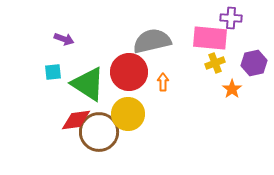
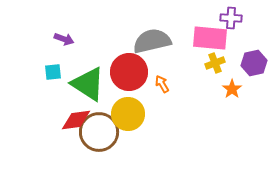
orange arrow: moved 1 px left, 2 px down; rotated 30 degrees counterclockwise
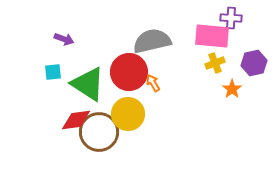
pink rectangle: moved 2 px right, 2 px up
orange arrow: moved 9 px left, 1 px up
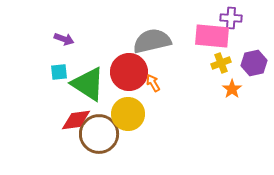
yellow cross: moved 6 px right
cyan square: moved 6 px right
brown circle: moved 2 px down
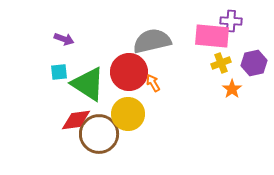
purple cross: moved 3 px down
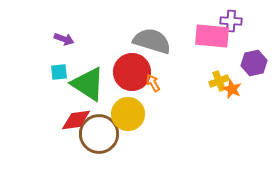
gray semicircle: rotated 30 degrees clockwise
yellow cross: moved 2 px left, 18 px down
red circle: moved 3 px right
orange star: rotated 12 degrees counterclockwise
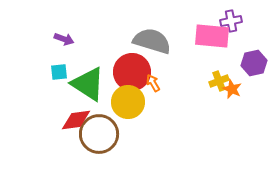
purple cross: rotated 15 degrees counterclockwise
yellow circle: moved 12 px up
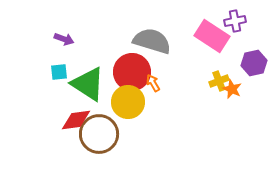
purple cross: moved 4 px right
pink rectangle: rotated 28 degrees clockwise
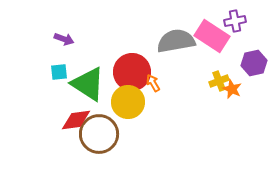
gray semicircle: moved 24 px right; rotated 27 degrees counterclockwise
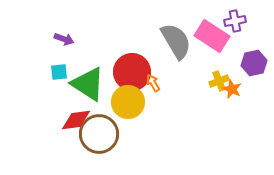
gray semicircle: rotated 69 degrees clockwise
